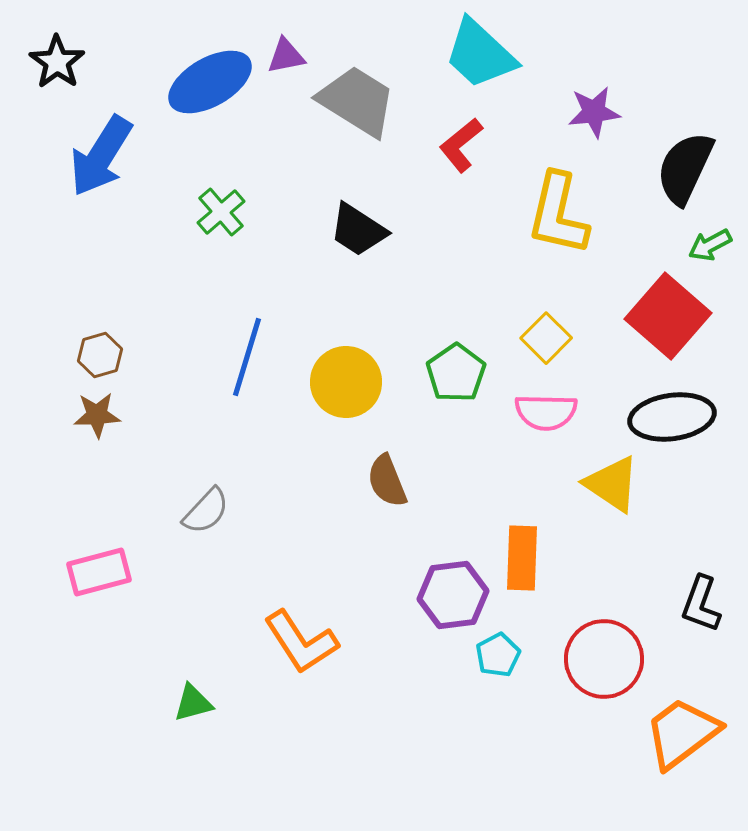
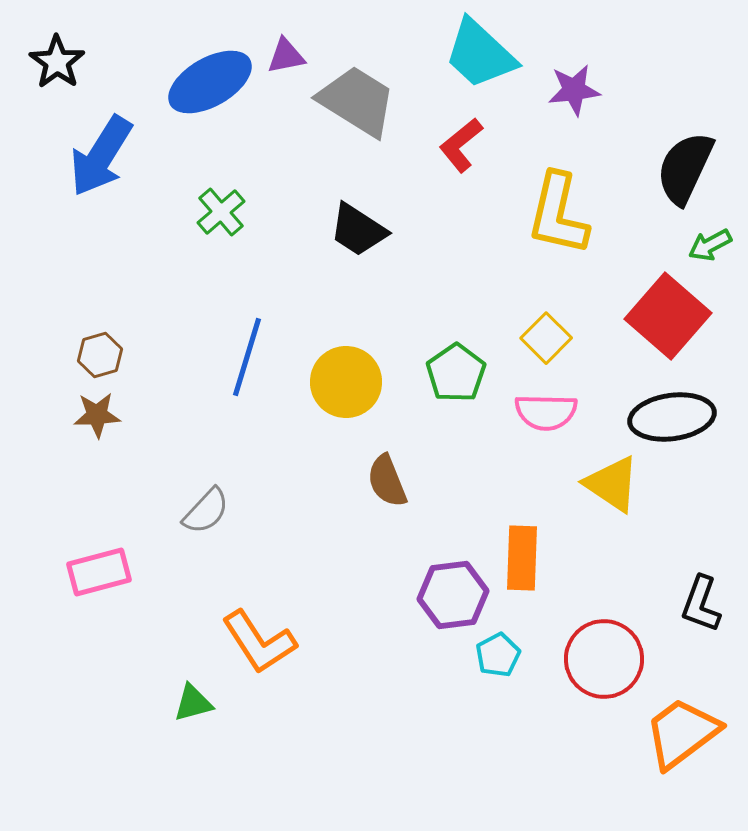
purple star: moved 20 px left, 22 px up
orange L-shape: moved 42 px left
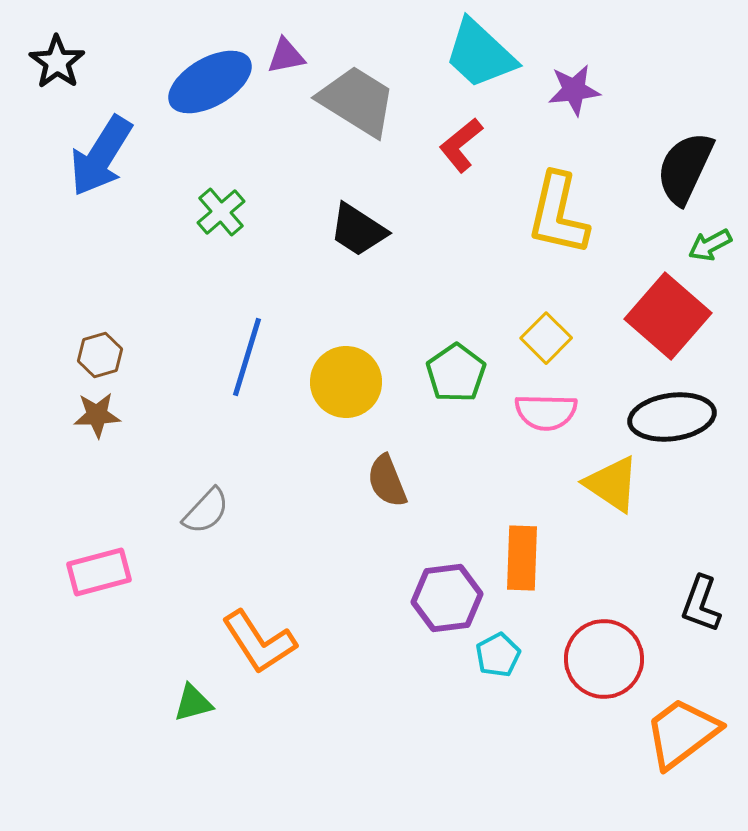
purple hexagon: moved 6 px left, 3 px down
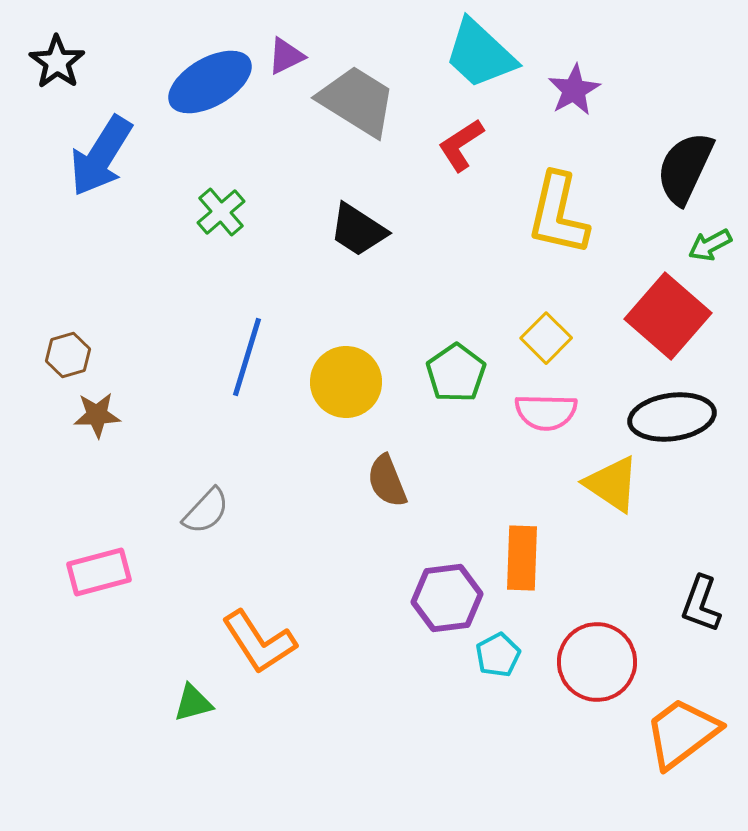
purple triangle: rotated 15 degrees counterclockwise
purple star: rotated 22 degrees counterclockwise
red L-shape: rotated 6 degrees clockwise
brown hexagon: moved 32 px left
red circle: moved 7 px left, 3 px down
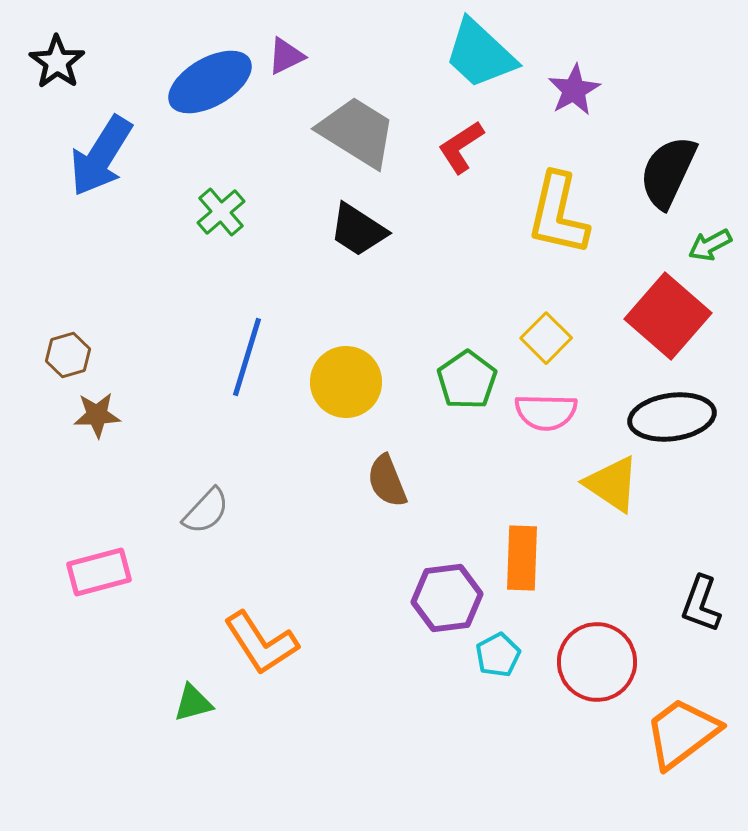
gray trapezoid: moved 31 px down
red L-shape: moved 2 px down
black semicircle: moved 17 px left, 4 px down
green pentagon: moved 11 px right, 7 px down
orange L-shape: moved 2 px right, 1 px down
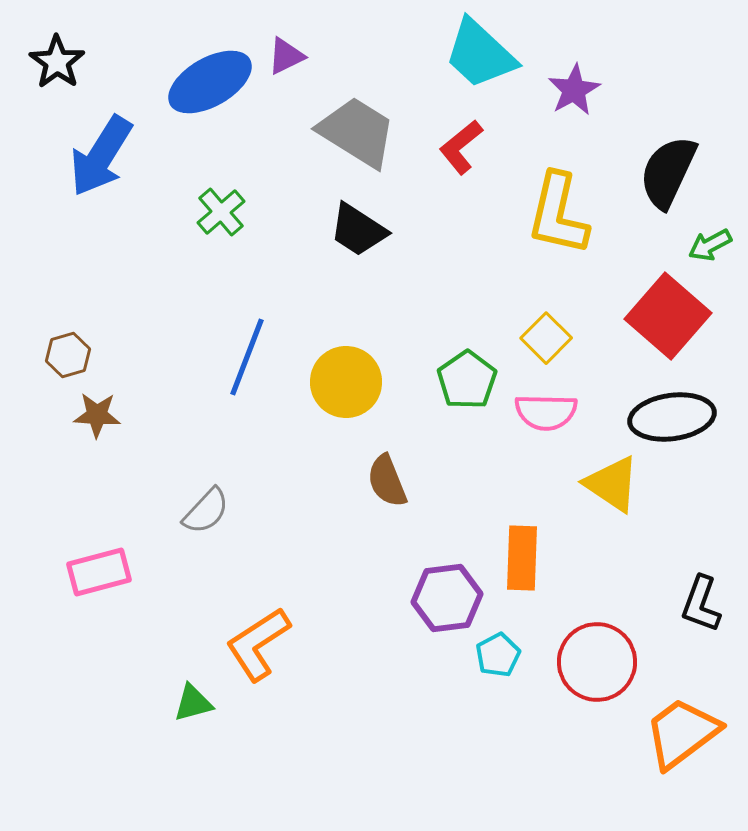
red L-shape: rotated 6 degrees counterclockwise
blue line: rotated 4 degrees clockwise
brown star: rotated 6 degrees clockwise
orange L-shape: moved 3 px left, 1 px down; rotated 90 degrees clockwise
